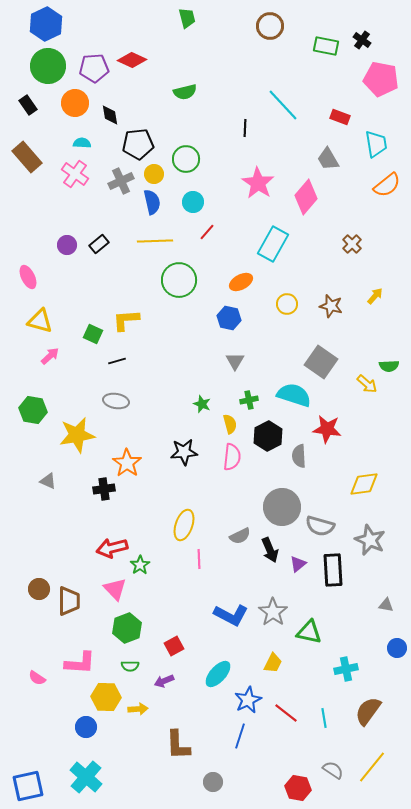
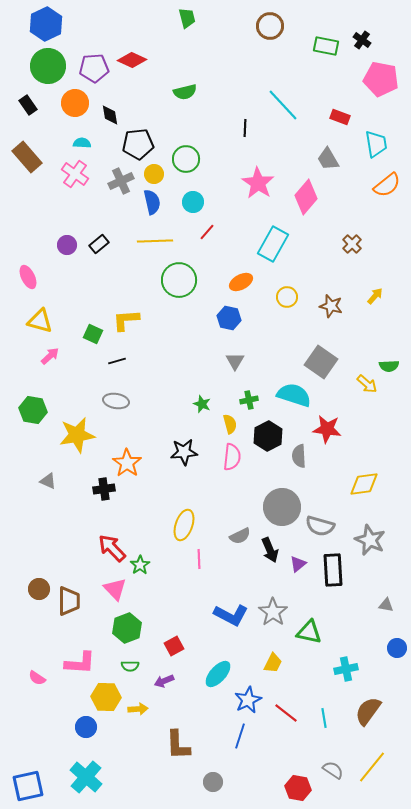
yellow circle at (287, 304): moved 7 px up
red arrow at (112, 548): rotated 60 degrees clockwise
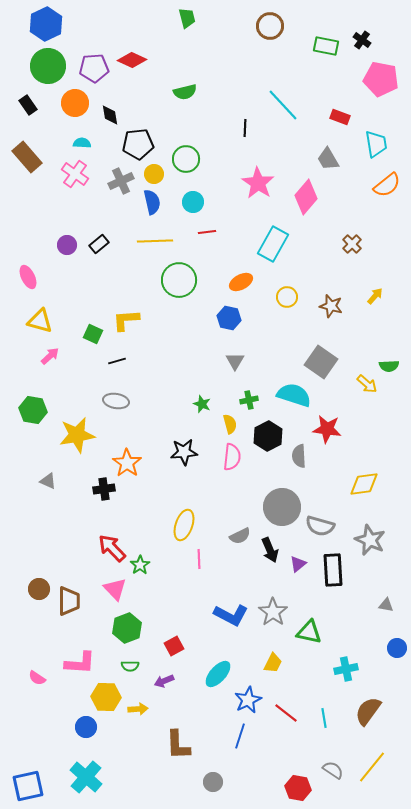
red line at (207, 232): rotated 42 degrees clockwise
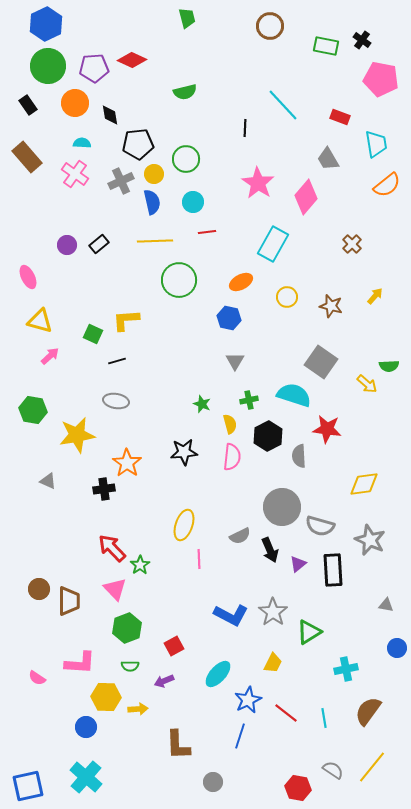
green triangle at (309, 632): rotated 44 degrees counterclockwise
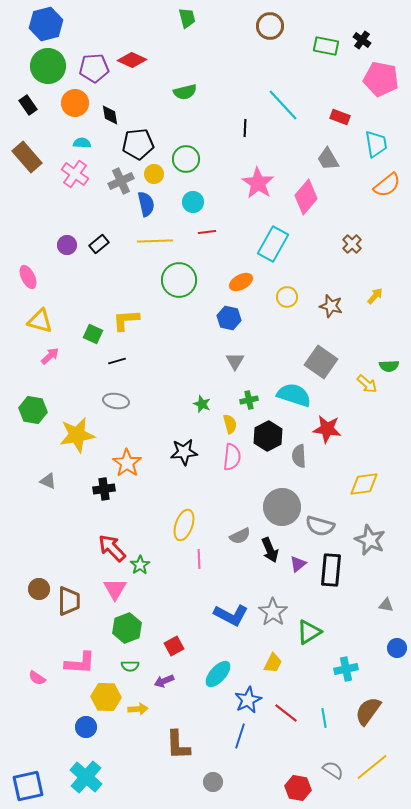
blue hexagon at (46, 24): rotated 12 degrees clockwise
blue semicircle at (152, 202): moved 6 px left, 2 px down
black rectangle at (333, 570): moved 2 px left; rotated 8 degrees clockwise
pink triangle at (115, 589): rotated 15 degrees clockwise
yellow line at (372, 767): rotated 12 degrees clockwise
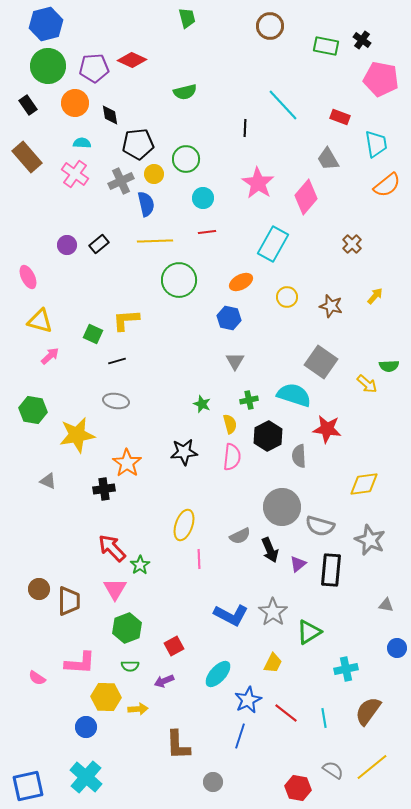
cyan circle at (193, 202): moved 10 px right, 4 px up
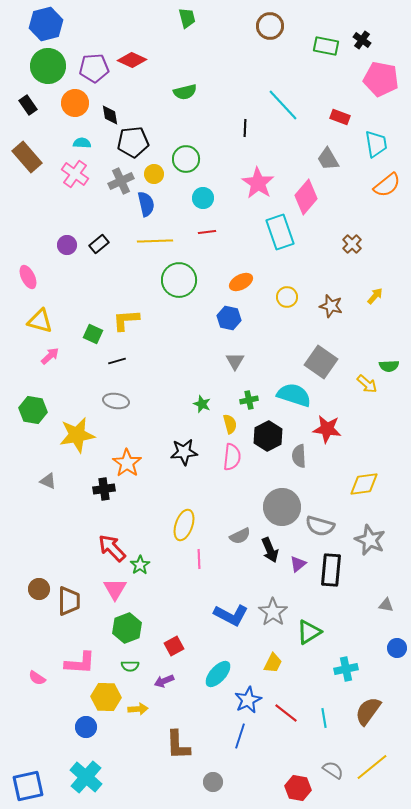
black pentagon at (138, 144): moved 5 px left, 2 px up
cyan rectangle at (273, 244): moved 7 px right, 12 px up; rotated 48 degrees counterclockwise
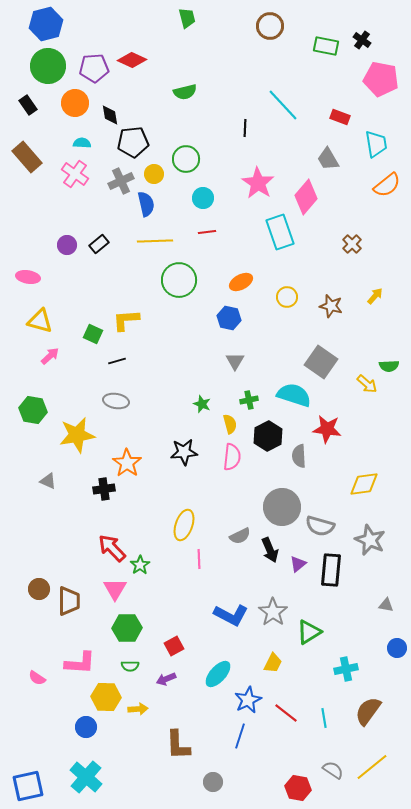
pink ellipse at (28, 277): rotated 55 degrees counterclockwise
green hexagon at (127, 628): rotated 20 degrees clockwise
purple arrow at (164, 681): moved 2 px right, 2 px up
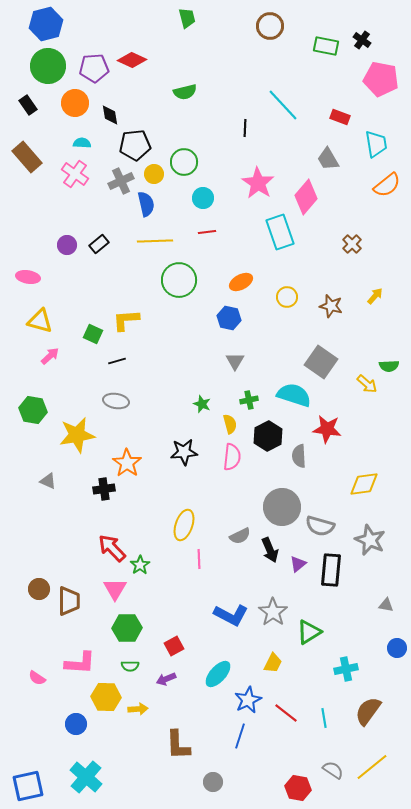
black pentagon at (133, 142): moved 2 px right, 3 px down
green circle at (186, 159): moved 2 px left, 3 px down
blue circle at (86, 727): moved 10 px left, 3 px up
